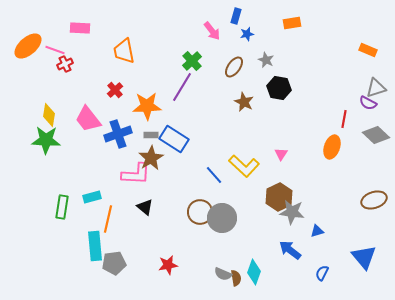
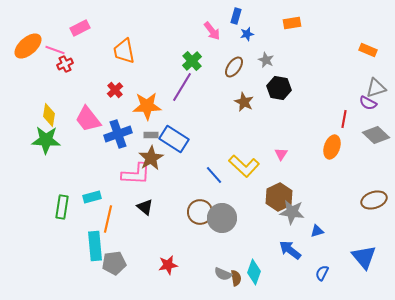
pink rectangle at (80, 28): rotated 30 degrees counterclockwise
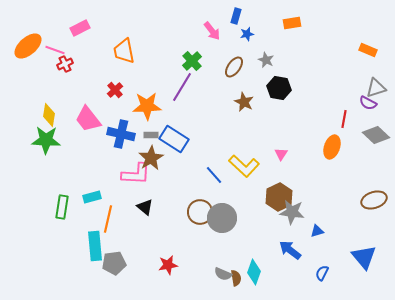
blue cross at (118, 134): moved 3 px right; rotated 32 degrees clockwise
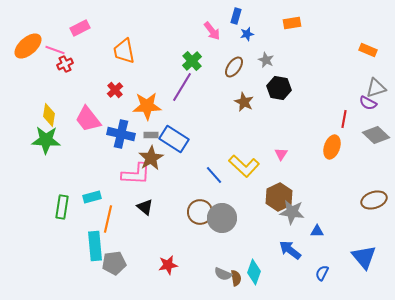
blue triangle at (317, 231): rotated 16 degrees clockwise
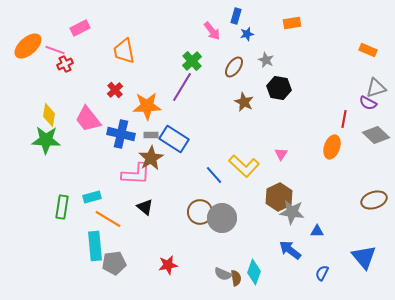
orange line at (108, 219): rotated 72 degrees counterclockwise
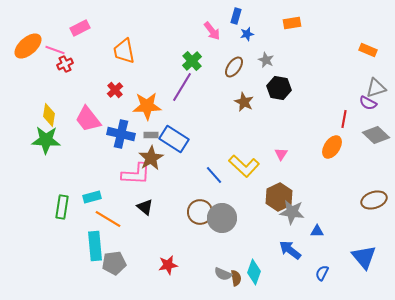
orange ellipse at (332, 147): rotated 15 degrees clockwise
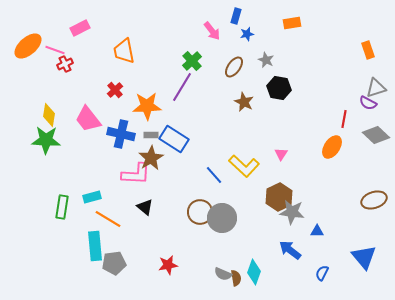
orange rectangle at (368, 50): rotated 48 degrees clockwise
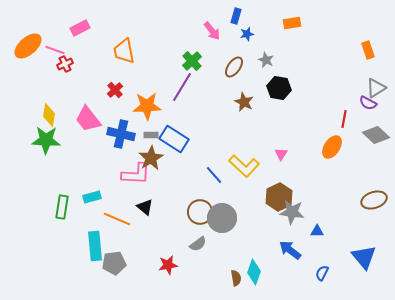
gray triangle at (376, 88): rotated 15 degrees counterclockwise
orange line at (108, 219): moved 9 px right; rotated 8 degrees counterclockwise
gray semicircle at (223, 274): moved 25 px left, 30 px up; rotated 60 degrees counterclockwise
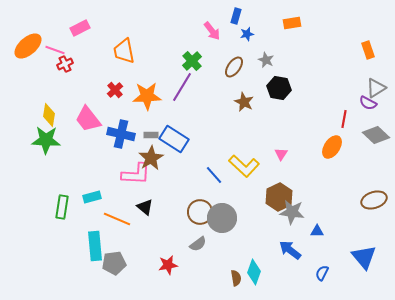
orange star at (147, 106): moved 10 px up
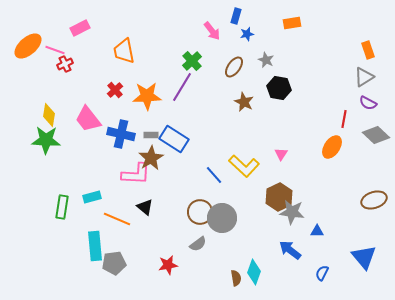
gray triangle at (376, 88): moved 12 px left, 11 px up
